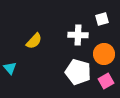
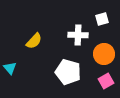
white pentagon: moved 10 px left
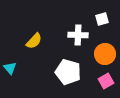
orange circle: moved 1 px right
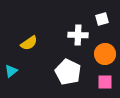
yellow semicircle: moved 5 px left, 2 px down; rotated 12 degrees clockwise
cyan triangle: moved 1 px right, 3 px down; rotated 32 degrees clockwise
white pentagon: rotated 10 degrees clockwise
pink square: moved 1 px left, 1 px down; rotated 28 degrees clockwise
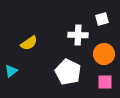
orange circle: moved 1 px left
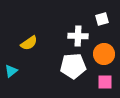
white cross: moved 1 px down
white pentagon: moved 5 px right, 6 px up; rotated 30 degrees counterclockwise
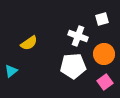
white cross: rotated 18 degrees clockwise
pink square: rotated 35 degrees counterclockwise
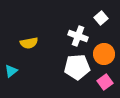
white square: moved 1 px left, 1 px up; rotated 24 degrees counterclockwise
yellow semicircle: rotated 24 degrees clockwise
white pentagon: moved 4 px right, 1 px down
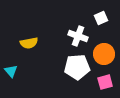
white square: rotated 16 degrees clockwise
cyan triangle: rotated 32 degrees counterclockwise
pink square: rotated 21 degrees clockwise
